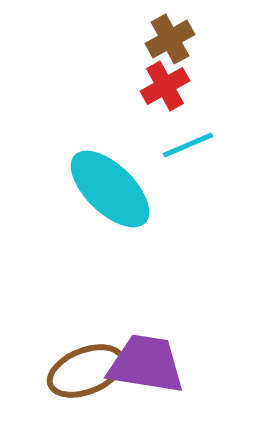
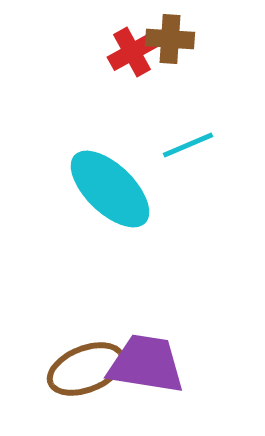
brown cross: rotated 33 degrees clockwise
red cross: moved 33 px left, 34 px up
brown ellipse: moved 2 px up
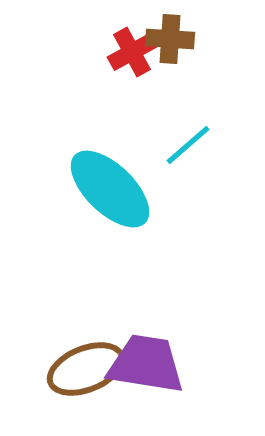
cyan line: rotated 18 degrees counterclockwise
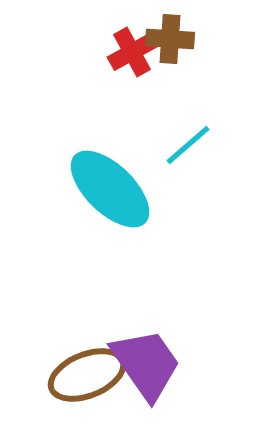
purple trapezoid: rotated 46 degrees clockwise
brown ellipse: moved 1 px right, 6 px down
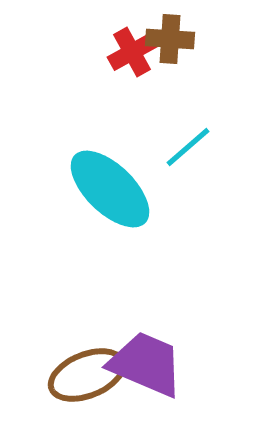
cyan line: moved 2 px down
purple trapezoid: rotated 32 degrees counterclockwise
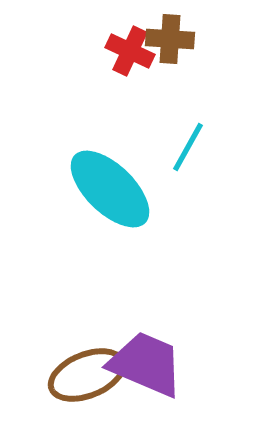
red cross: moved 2 px left, 1 px up; rotated 36 degrees counterclockwise
cyan line: rotated 20 degrees counterclockwise
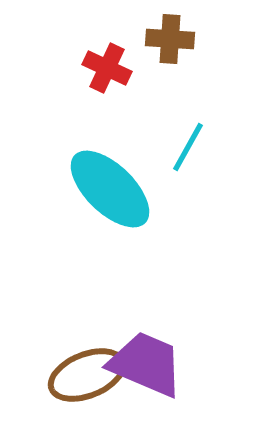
red cross: moved 23 px left, 17 px down
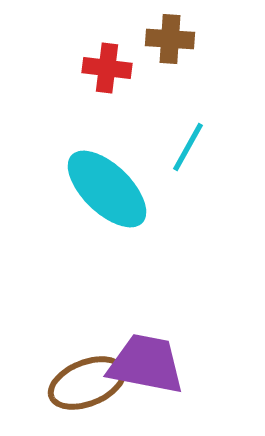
red cross: rotated 18 degrees counterclockwise
cyan ellipse: moved 3 px left
purple trapezoid: rotated 12 degrees counterclockwise
brown ellipse: moved 8 px down
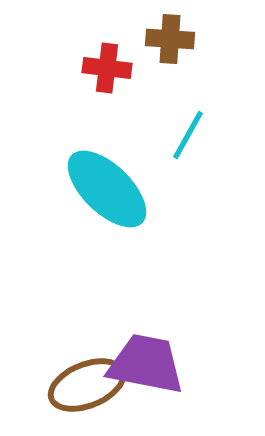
cyan line: moved 12 px up
brown ellipse: moved 2 px down
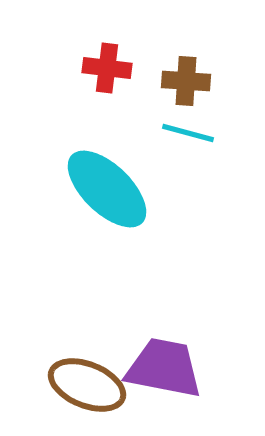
brown cross: moved 16 px right, 42 px down
cyan line: moved 2 px up; rotated 76 degrees clockwise
purple trapezoid: moved 18 px right, 4 px down
brown ellipse: rotated 44 degrees clockwise
